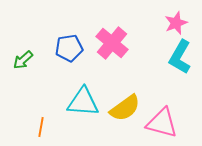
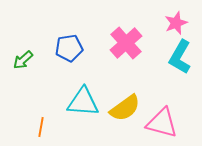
pink cross: moved 14 px right; rotated 8 degrees clockwise
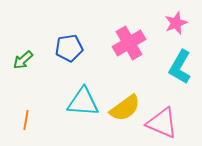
pink cross: moved 3 px right; rotated 12 degrees clockwise
cyan L-shape: moved 10 px down
pink triangle: rotated 8 degrees clockwise
orange line: moved 15 px left, 7 px up
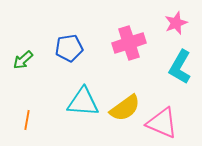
pink cross: rotated 12 degrees clockwise
orange line: moved 1 px right
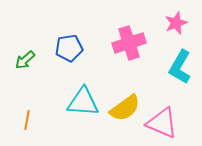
green arrow: moved 2 px right
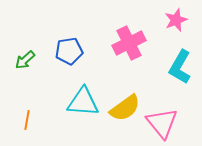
pink star: moved 3 px up
pink cross: rotated 8 degrees counterclockwise
blue pentagon: moved 3 px down
pink triangle: rotated 28 degrees clockwise
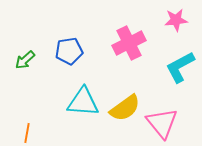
pink star: rotated 15 degrees clockwise
cyan L-shape: rotated 32 degrees clockwise
orange line: moved 13 px down
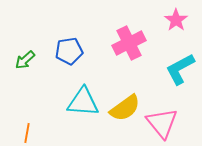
pink star: rotated 30 degrees counterclockwise
cyan L-shape: moved 2 px down
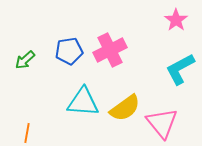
pink cross: moved 19 px left, 7 px down
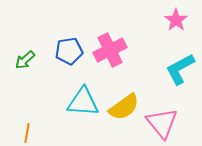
yellow semicircle: moved 1 px left, 1 px up
